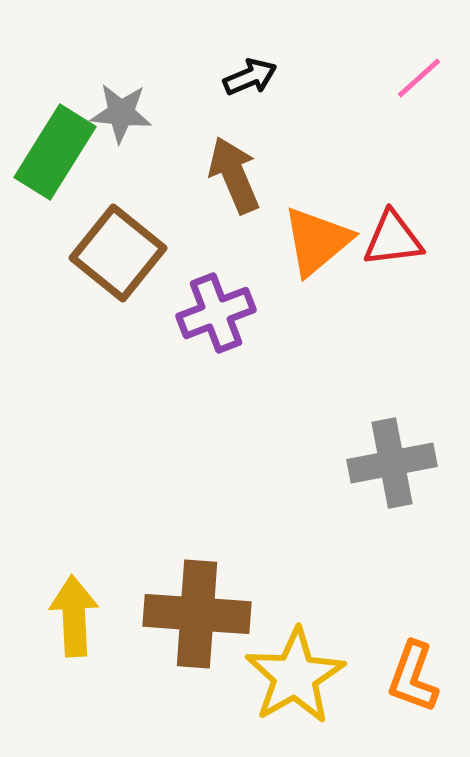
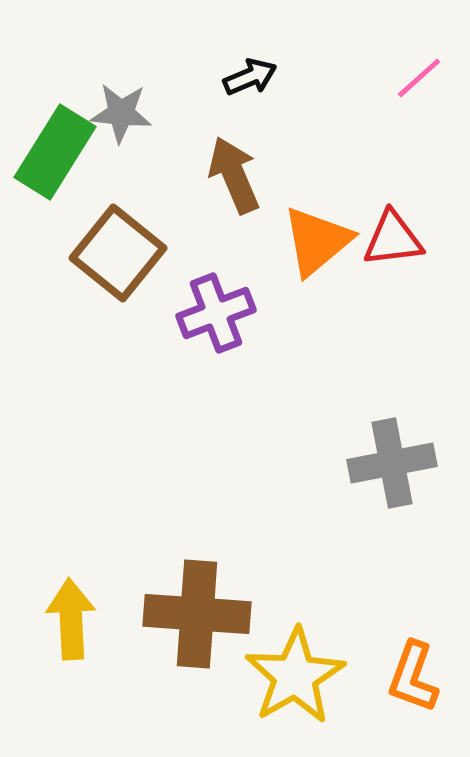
yellow arrow: moved 3 px left, 3 px down
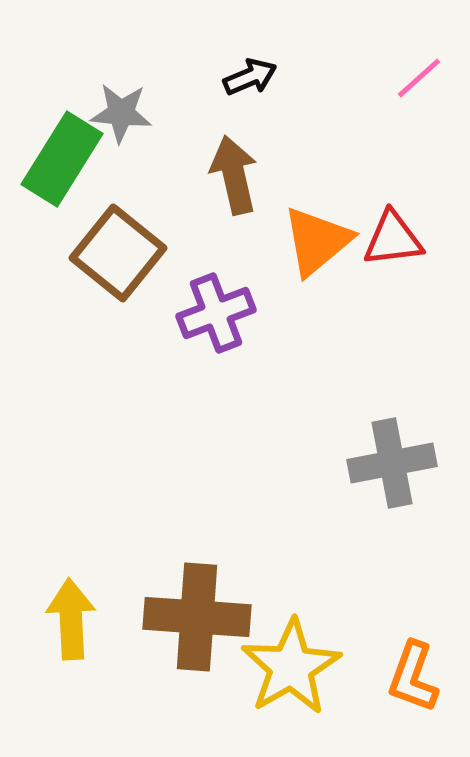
green rectangle: moved 7 px right, 7 px down
brown arrow: rotated 10 degrees clockwise
brown cross: moved 3 px down
yellow star: moved 4 px left, 9 px up
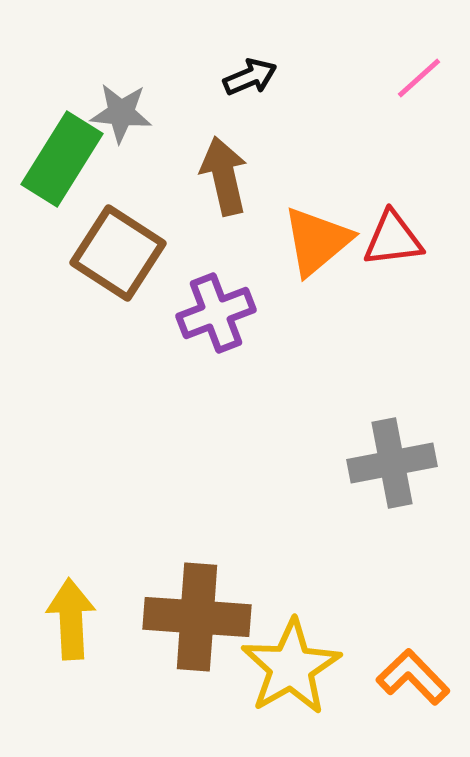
brown arrow: moved 10 px left, 1 px down
brown square: rotated 6 degrees counterclockwise
orange L-shape: rotated 116 degrees clockwise
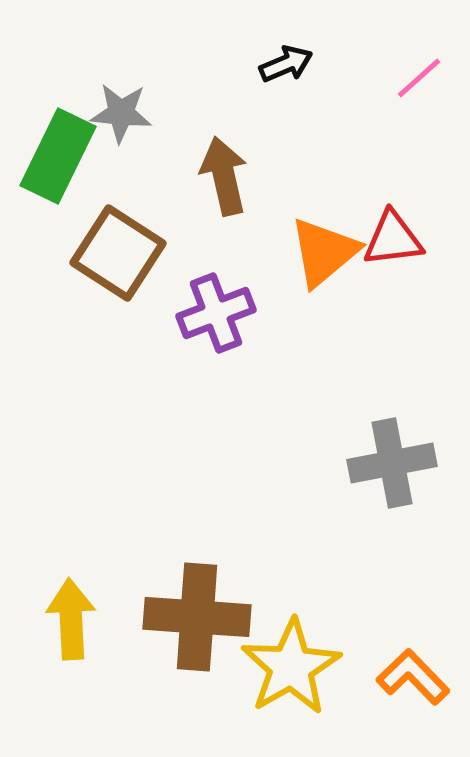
black arrow: moved 36 px right, 13 px up
green rectangle: moved 4 px left, 3 px up; rotated 6 degrees counterclockwise
orange triangle: moved 7 px right, 11 px down
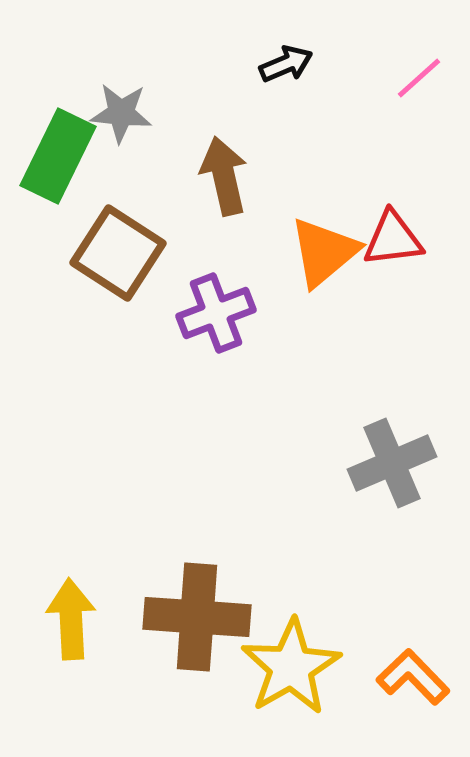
gray cross: rotated 12 degrees counterclockwise
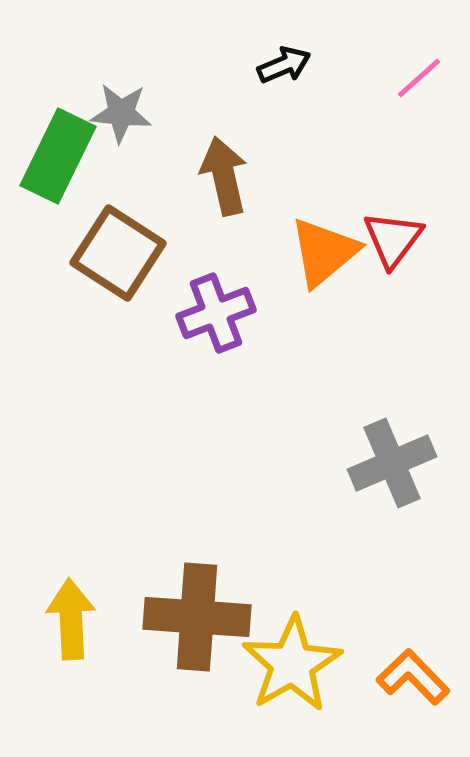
black arrow: moved 2 px left, 1 px down
red triangle: rotated 46 degrees counterclockwise
yellow star: moved 1 px right, 3 px up
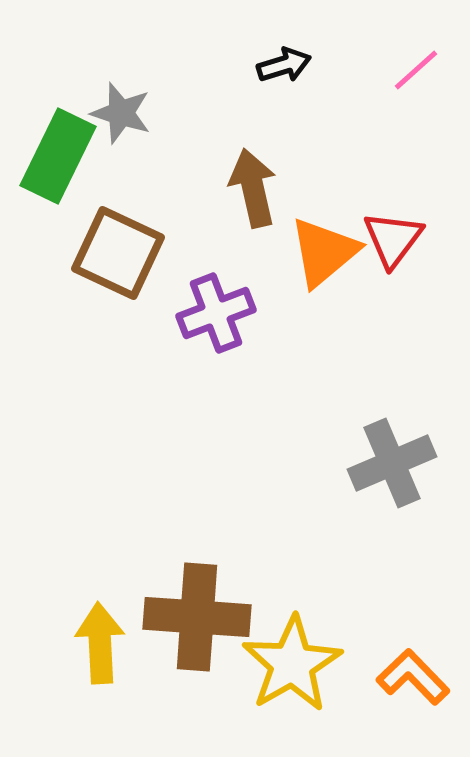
black arrow: rotated 6 degrees clockwise
pink line: moved 3 px left, 8 px up
gray star: rotated 12 degrees clockwise
brown arrow: moved 29 px right, 12 px down
brown square: rotated 8 degrees counterclockwise
yellow arrow: moved 29 px right, 24 px down
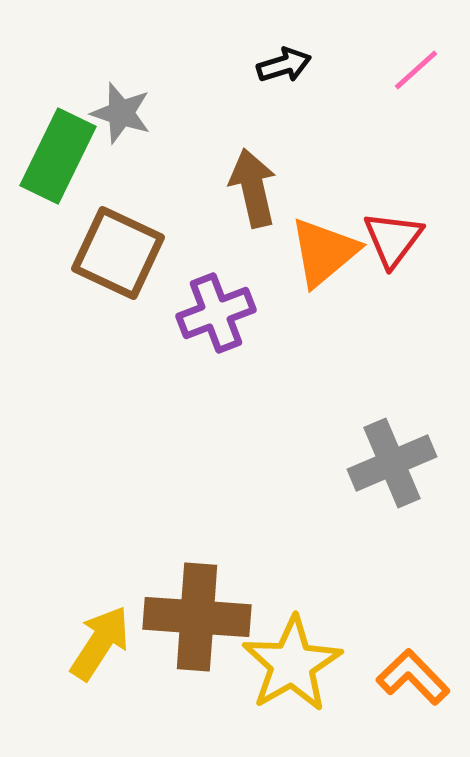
yellow arrow: rotated 36 degrees clockwise
